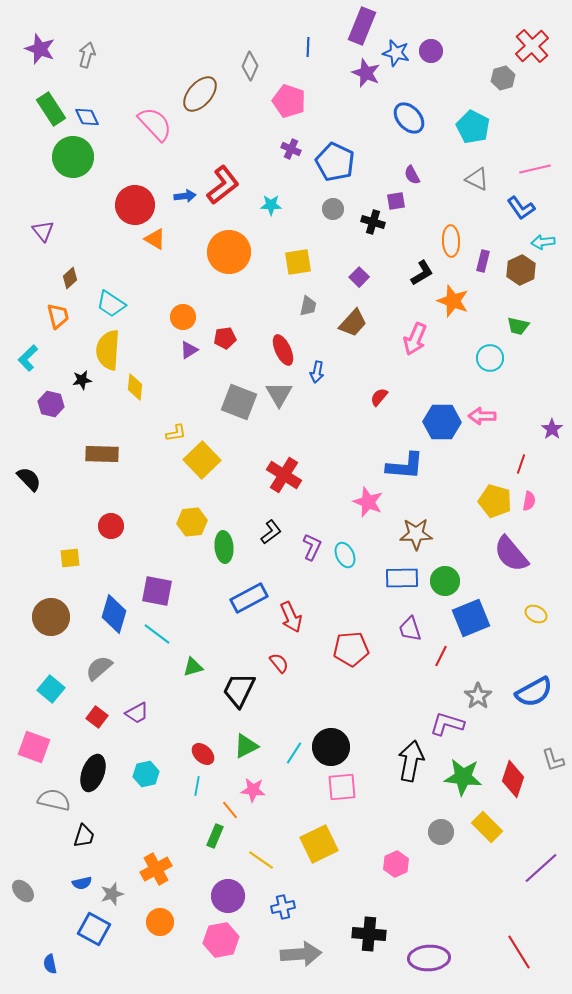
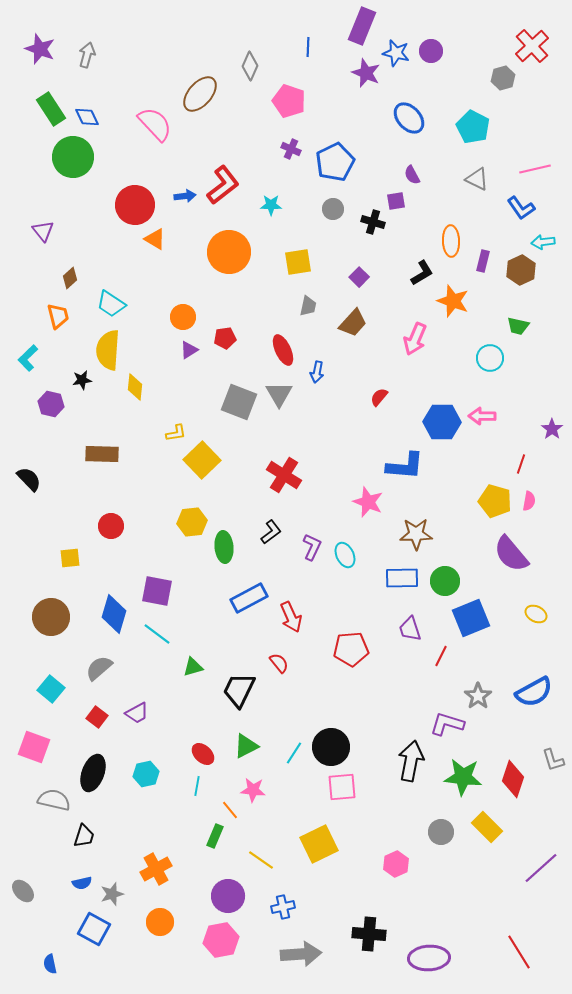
blue pentagon at (335, 162): rotated 21 degrees clockwise
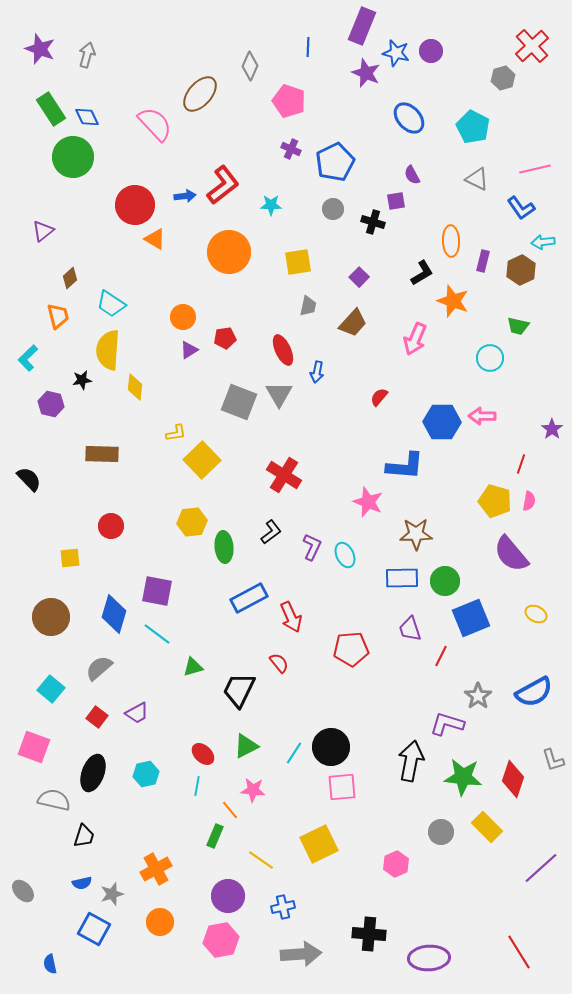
purple triangle at (43, 231): rotated 30 degrees clockwise
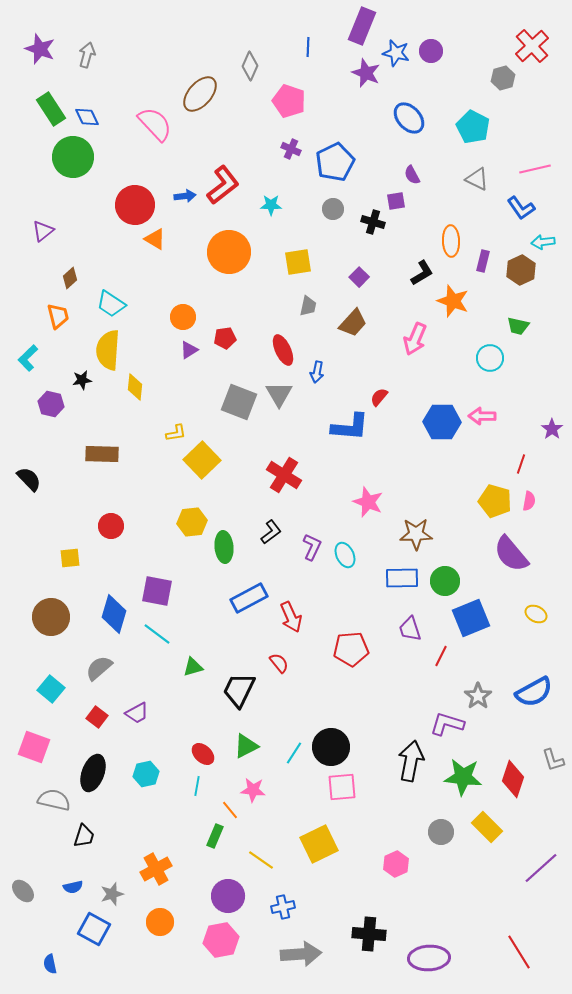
blue L-shape at (405, 466): moved 55 px left, 39 px up
blue semicircle at (82, 883): moved 9 px left, 4 px down
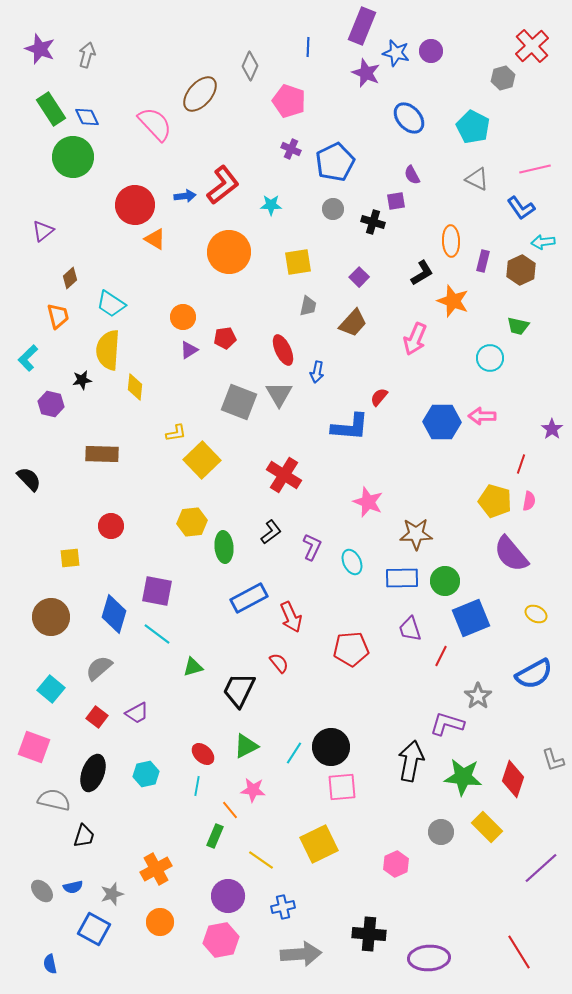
cyan ellipse at (345, 555): moved 7 px right, 7 px down
blue semicircle at (534, 692): moved 18 px up
gray ellipse at (23, 891): moved 19 px right
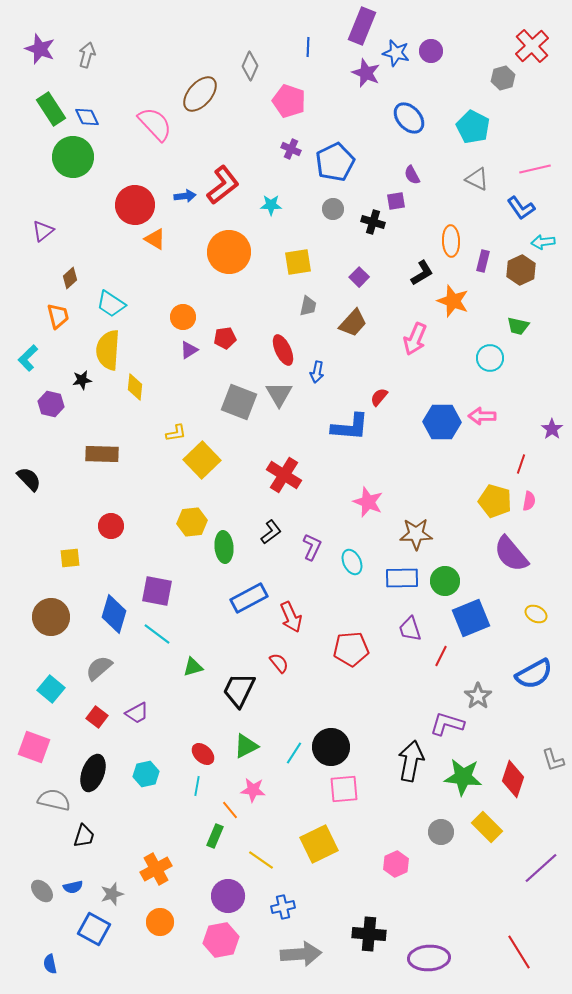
pink square at (342, 787): moved 2 px right, 2 px down
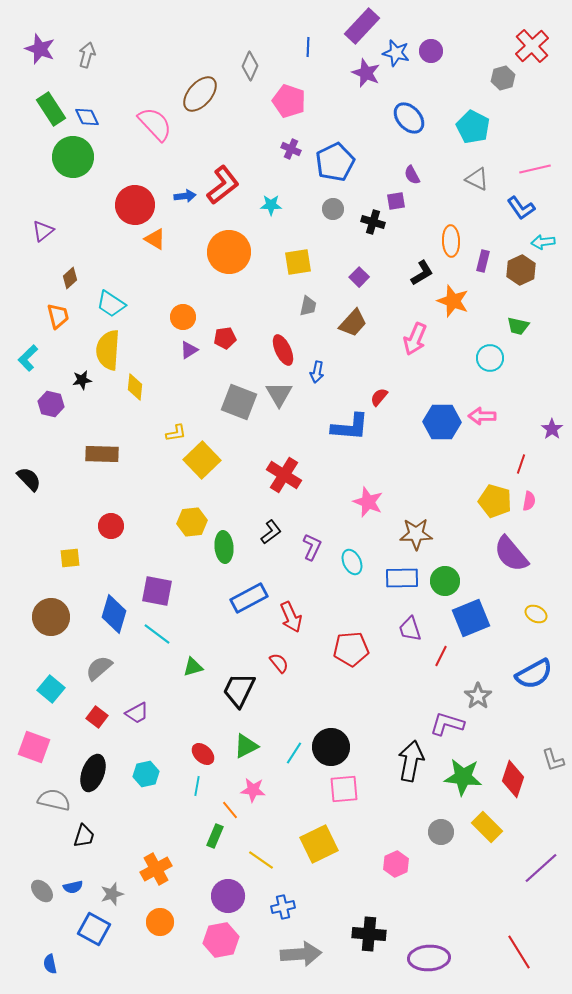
purple rectangle at (362, 26): rotated 21 degrees clockwise
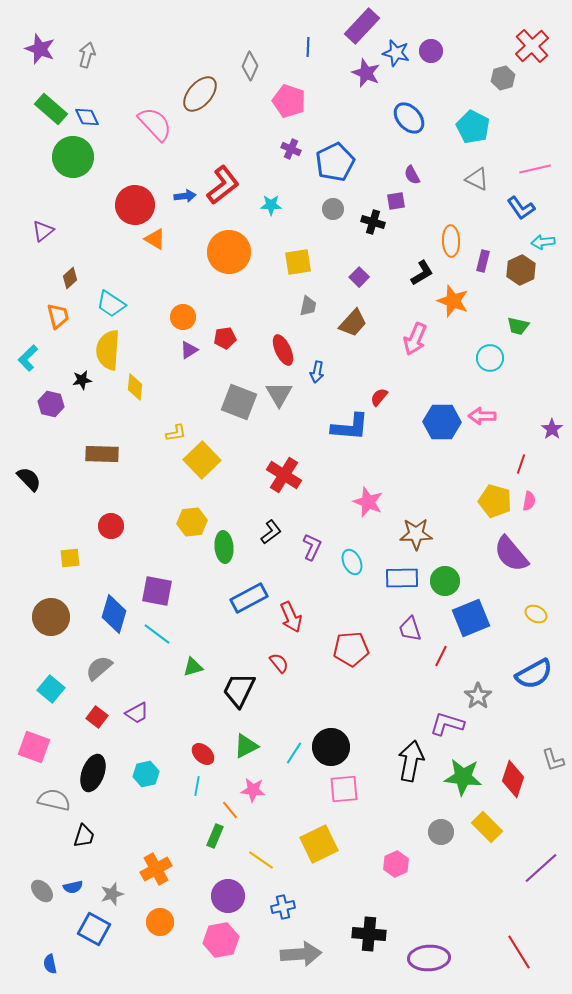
green rectangle at (51, 109): rotated 16 degrees counterclockwise
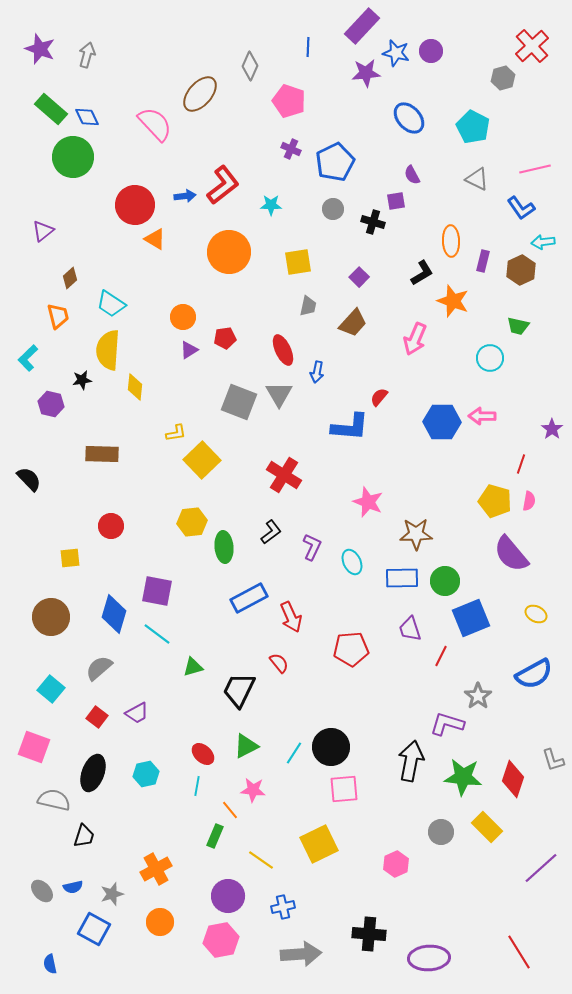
purple star at (366, 73): rotated 28 degrees counterclockwise
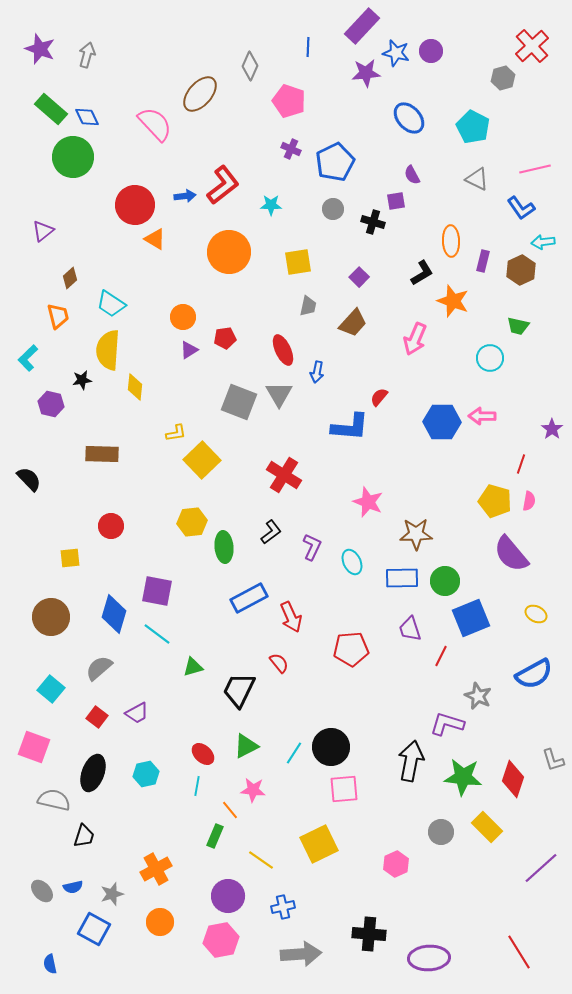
gray star at (478, 696): rotated 12 degrees counterclockwise
